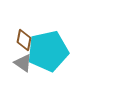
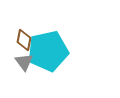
gray triangle: moved 1 px right, 1 px up; rotated 18 degrees clockwise
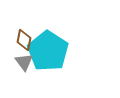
cyan pentagon: rotated 27 degrees counterclockwise
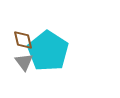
brown diamond: moved 1 px left; rotated 25 degrees counterclockwise
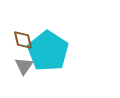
gray triangle: moved 4 px down; rotated 12 degrees clockwise
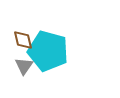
cyan pentagon: rotated 18 degrees counterclockwise
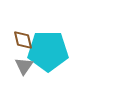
cyan pentagon: rotated 15 degrees counterclockwise
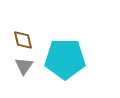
cyan pentagon: moved 17 px right, 8 px down
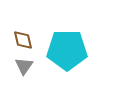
cyan pentagon: moved 2 px right, 9 px up
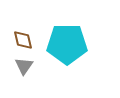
cyan pentagon: moved 6 px up
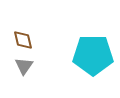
cyan pentagon: moved 26 px right, 11 px down
